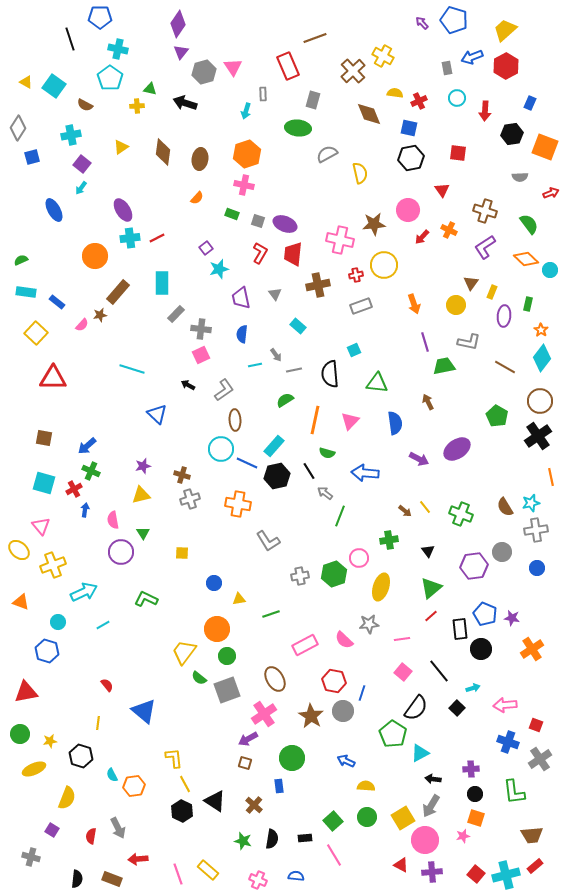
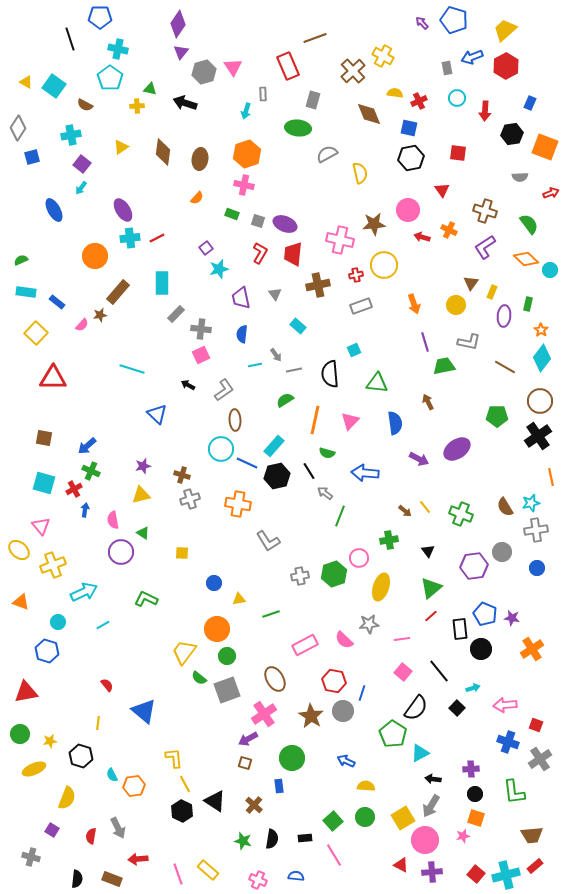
red arrow at (422, 237): rotated 63 degrees clockwise
green pentagon at (497, 416): rotated 30 degrees counterclockwise
green triangle at (143, 533): rotated 24 degrees counterclockwise
green circle at (367, 817): moved 2 px left
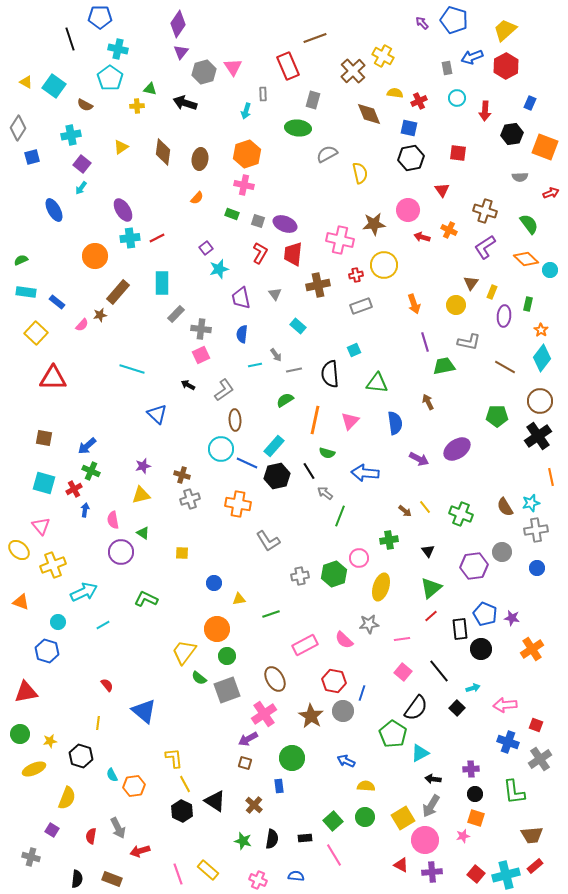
red arrow at (138, 859): moved 2 px right, 8 px up; rotated 12 degrees counterclockwise
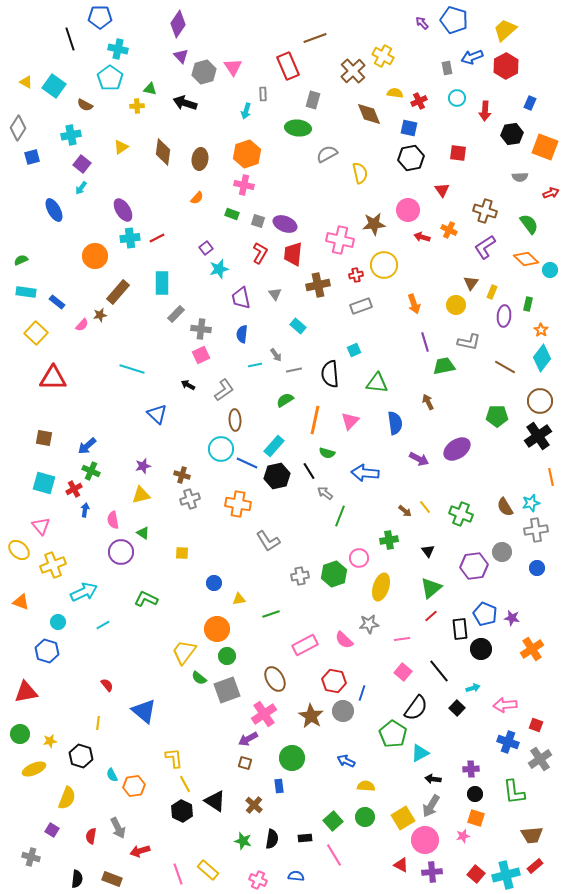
purple triangle at (181, 52): moved 4 px down; rotated 21 degrees counterclockwise
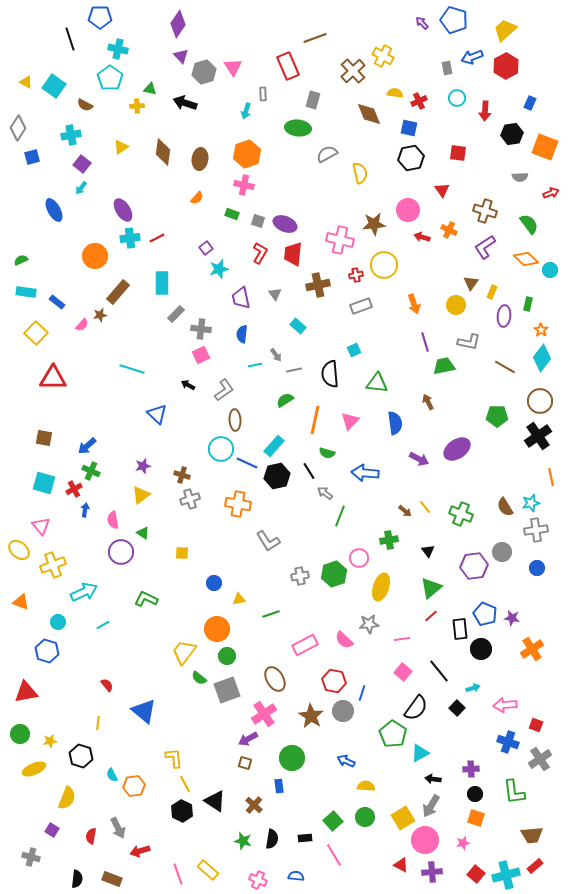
yellow triangle at (141, 495): rotated 24 degrees counterclockwise
pink star at (463, 836): moved 7 px down
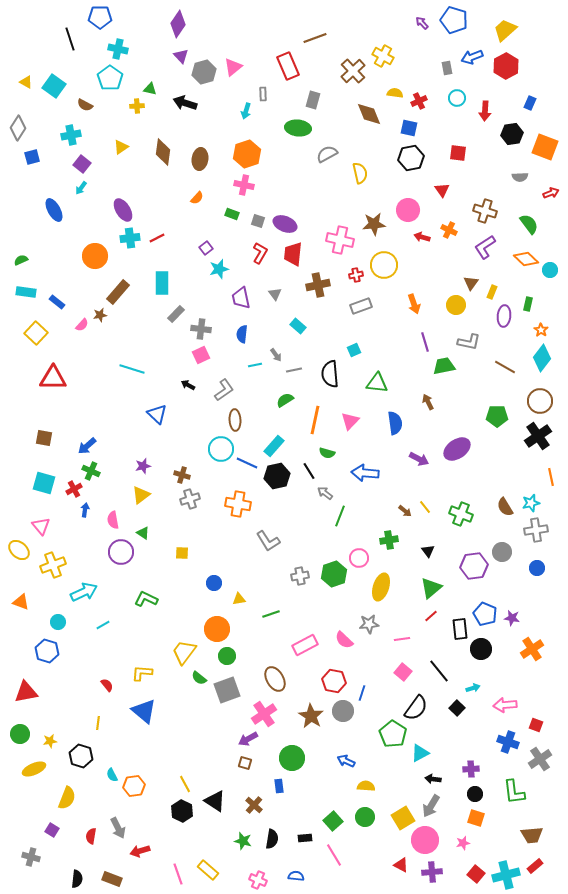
pink triangle at (233, 67): rotated 24 degrees clockwise
yellow L-shape at (174, 758): moved 32 px left, 85 px up; rotated 80 degrees counterclockwise
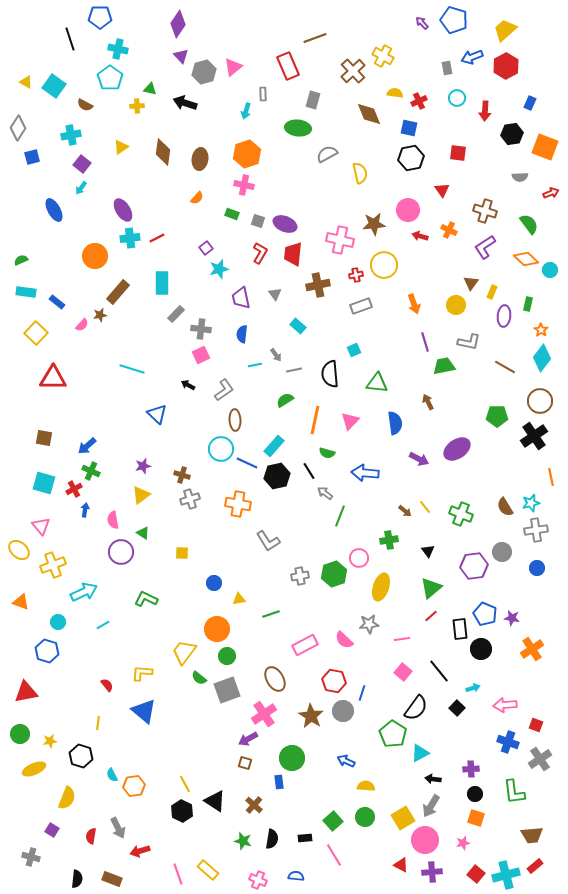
red arrow at (422, 237): moved 2 px left, 1 px up
black cross at (538, 436): moved 4 px left
blue rectangle at (279, 786): moved 4 px up
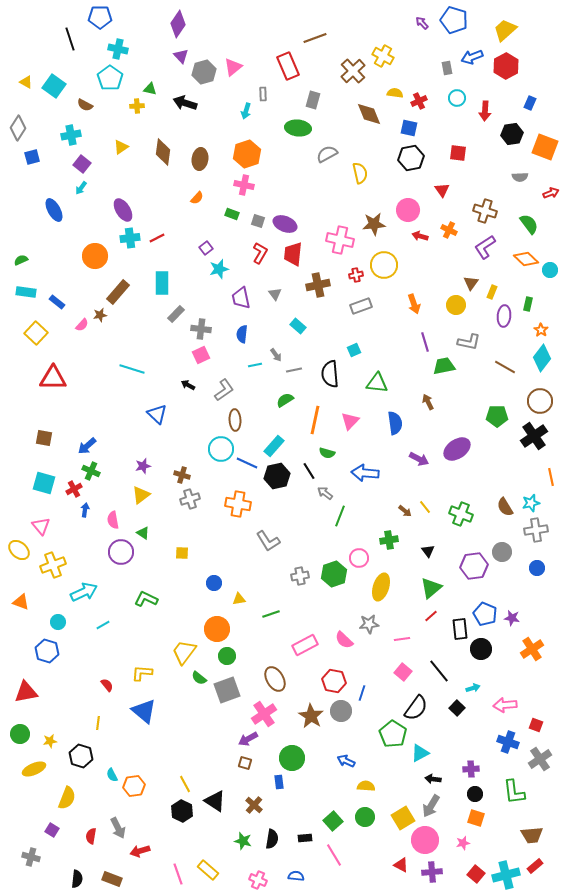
gray circle at (343, 711): moved 2 px left
